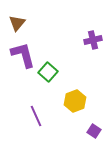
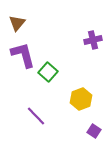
yellow hexagon: moved 6 px right, 2 px up
purple line: rotated 20 degrees counterclockwise
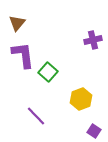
purple L-shape: rotated 8 degrees clockwise
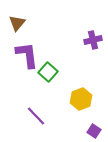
purple L-shape: moved 4 px right
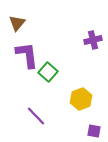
purple square: rotated 24 degrees counterclockwise
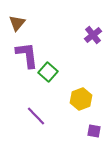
purple cross: moved 5 px up; rotated 24 degrees counterclockwise
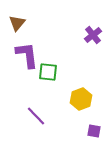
green square: rotated 36 degrees counterclockwise
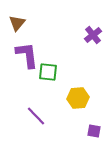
yellow hexagon: moved 3 px left, 1 px up; rotated 15 degrees clockwise
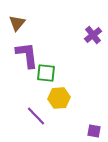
green square: moved 2 px left, 1 px down
yellow hexagon: moved 19 px left
